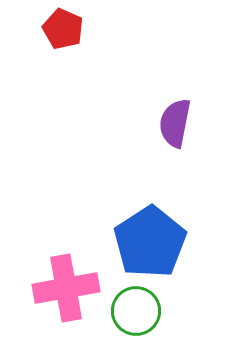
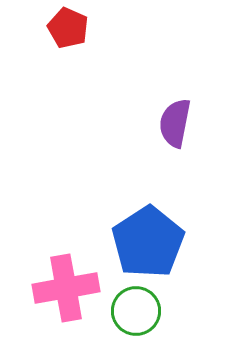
red pentagon: moved 5 px right, 1 px up
blue pentagon: moved 2 px left
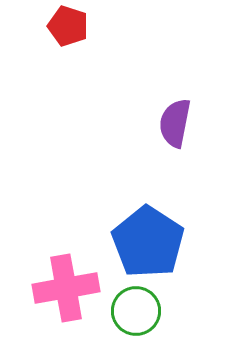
red pentagon: moved 2 px up; rotated 6 degrees counterclockwise
blue pentagon: rotated 6 degrees counterclockwise
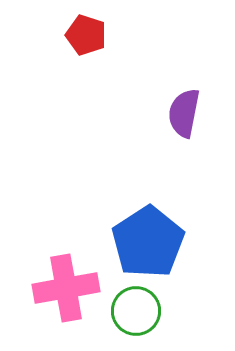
red pentagon: moved 18 px right, 9 px down
purple semicircle: moved 9 px right, 10 px up
blue pentagon: rotated 6 degrees clockwise
